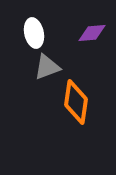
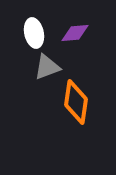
purple diamond: moved 17 px left
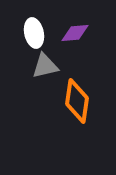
gray triangle: moved 2 px left, 1 px up; rotated 8 degrees clockwise
orange diamond: moved 1 px right, 1 px up
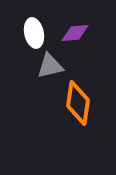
gray triangle: moved 5 px right
orange diamond: moved 1 px right, 2 px down
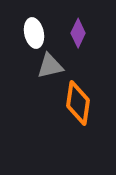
purple diamond: moved 3 px right; rotated 60 degrees counterclockwise
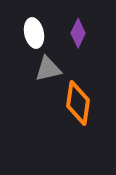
gray triangle: moved 2 px left, 3 px down
